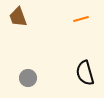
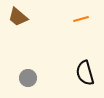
brown trapezoid: rotated 30 degrees counterclockwise
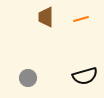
brown trapezoid: moved 28 px right; rotated 50 degrees clockwise
black semicircle: moved 3 px down; rotated 90 degrees counterclockwise
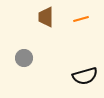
gray circle: moved 4 px left, 20 px up
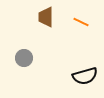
orange line: moved 3 px down; rotated 42 degrees clockwise
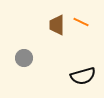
brown trapezoid: moved 11 px right, 8 px down
black semicircle: moved 2 px left
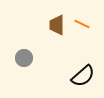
orange line: moved 1 px right, 2 px down
black semicircle: rotated 25 degrees counterclockwise
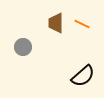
brown trapezoid: moved 1 px left, 2 px up
gray circle: moved 1 px left, 11 px up
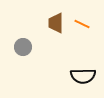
black semicircle: rotated 40 degrees clockwise
